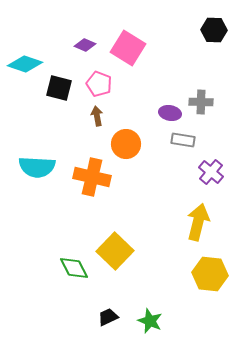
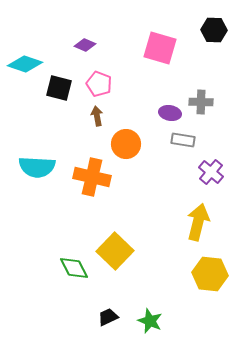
pink square: moved 32 px right; rotated 16 degrees counterclockwise
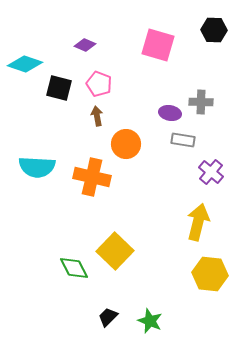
pink square: moved 2 px left, 3 px up
black trapezoid: rotated 20 degrees counterclockwise
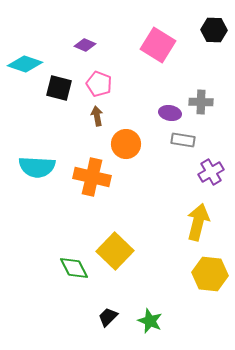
pink square: rotated 16 degrees clockwise
purple cross: rotated 20 degrees clockwise
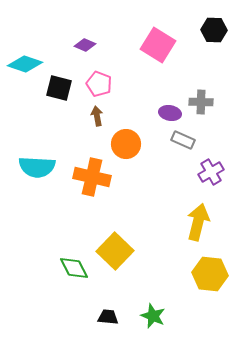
gray rectangle: rotated 15 degrees clockwise
black trapezoid: rotated 50 degrees clockwise
green star: moved 3 px right, 5 px up
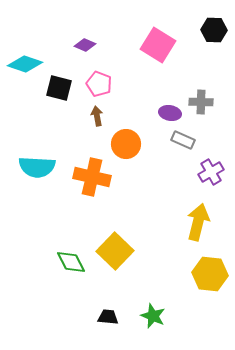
green diamond: moved 3 px left, 6 px up
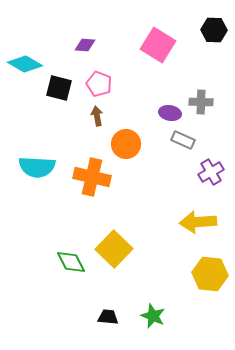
purple diamond: rotated 20 degrees counterclockwise
cyan diamond: rotated 12 degrees clockwise
yellow arrow: rotated 108 degrees counterclockwise
yellow square: moved 1 px left, 2 px up
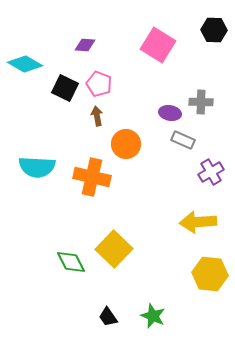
black square: moved 6 px right; rotated 12 degrees clockwise
black trapezoid: rotated 130 degrees counterclockwise
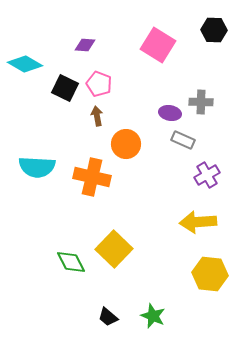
purple cross: moved 4 px left, 3 px down
black trapezoid: rotated 15 degrees counterclockwise
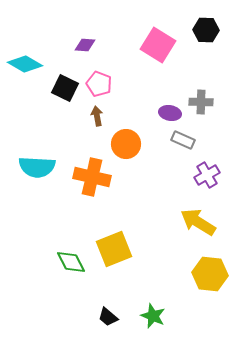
black hexagon: moved 8 px left
yellow arrow: rotated 36 degrees clockwise
yellow square: rotated 24 degrees clockwise
